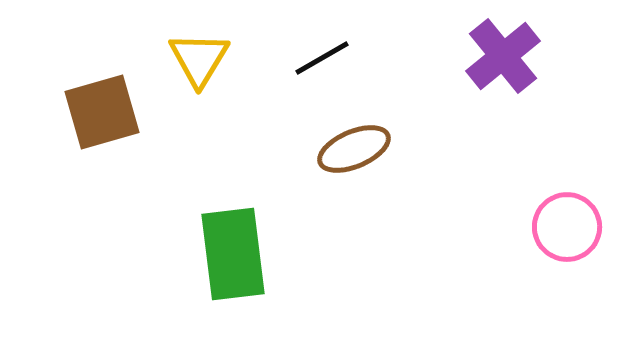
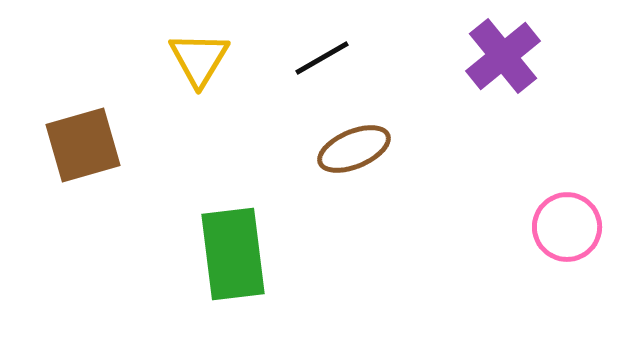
brown square: moved 19 px left, 33 px down
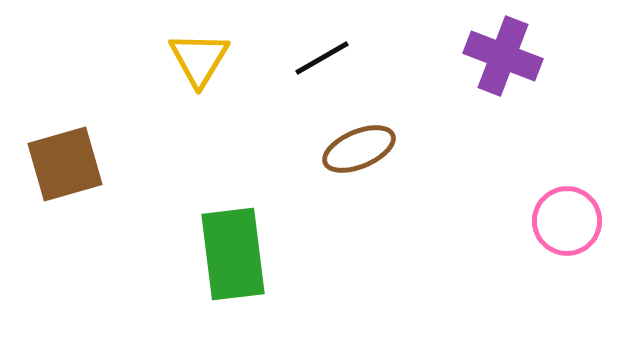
purple cross: rotated 30 degrees counterclockwise
brown square: moved 18 px left, 19 px down
brown ellipse: moved 5 px right
pink circle: moved 6 px up
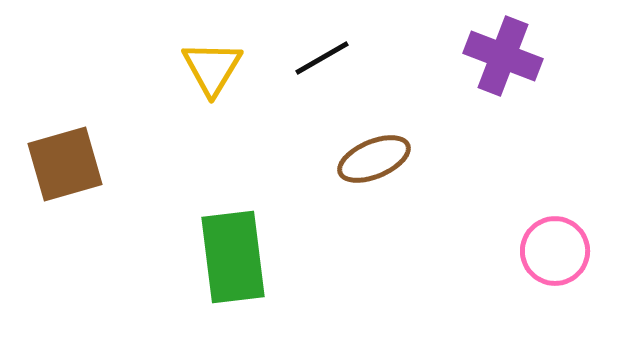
yellow triangle: moved 13 px right, 9 px down
brown ellipse: moved 15 px right, 10 px down
pink circle: moved 12 px left, 30 px down
green rectangle: moved 3 px down
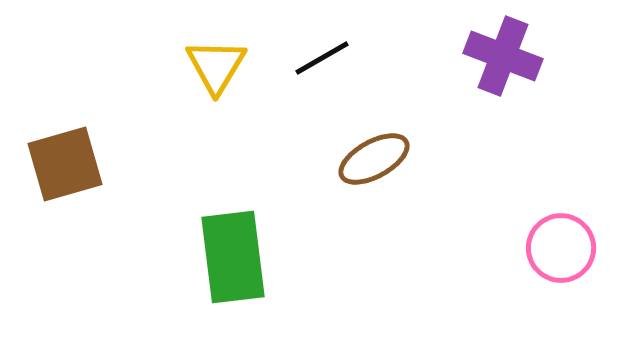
yellow triangle: moved 4 px right, 2 px up
brown ellipse: rotated 6 degrees counterclockwise
pink circle: moved 6 px right, 3 px up
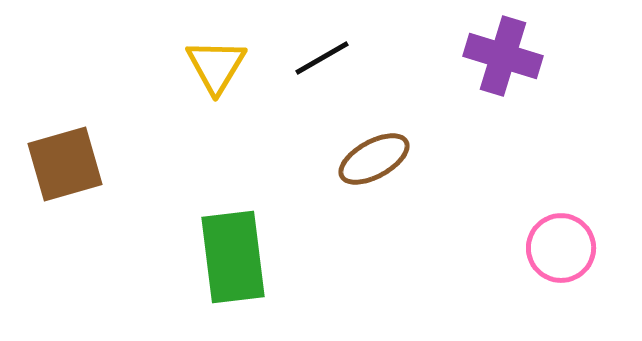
purple cross: rotated 4 degrees counterclockwise
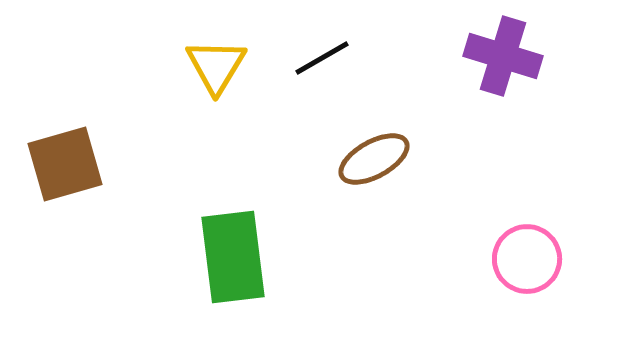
pink circle: moved 34 px left, 11 px down
